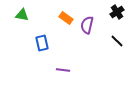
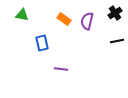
black cross: moved 2 px left, 1 px down
orange rectangle: moved 2 px left, 1 px down
purple semicircle: moved 4 px up
black line: rotated 56 degrees counterclockwise
purple line: moved 2 px left, 1 px up
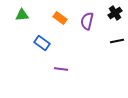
green triangle: rotated 16 degrees counterclockwise
orange rectangle: moved 4 px left, 1 px up
blue rectangle: rotated 42 degrees counterclockwise
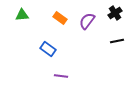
purple semicircle: rotated 24 degrees clockwise
blue rectangle: moved 6 px right, 6 px down
purple line: moved 7 px down
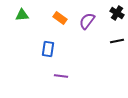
black cross: moved 2 px right; rotated 24 degrees counterclockwise
blue rectangle: rotated 63 degrees clockwise
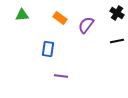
purple semicircle: moved 1 px left, 4 px down
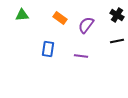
black cross: moved 2 px down
purple line: moved 20 px right, 20 px up
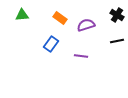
purple semicircle: rotated 36 degrees clockwise
blue rectangle: moved 3 px right, 5 px up; rotated 28 degrees clockwise
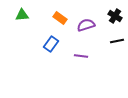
black cross: moved 2 px left, 1 px down
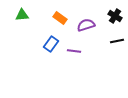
purple line: moved 7 px left, 5 px up
